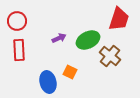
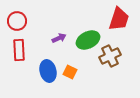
brown cross: rotated 25 degrees clockwise
blue ellipse: moved 11 px up
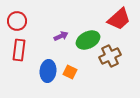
red trapezoid: rotated 30 degrees clockwise
purple arrow: moved 2 px right, 2 px up
red rectangle: rotated 10 degrees clockwise
blue ellipse: rotated 20 degrees clockwise
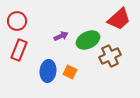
red rectangle: rotated 15 degrees clockwise
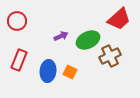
red rectangle: moved 10 px down
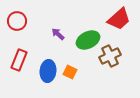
purple arrow: moved 3 px left, 2 px up; rotated 112 degrees counterclockwise
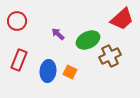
red trapezoid: moved 3 px right
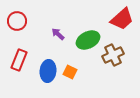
brown cross: moved 3 px right, 1 px up
